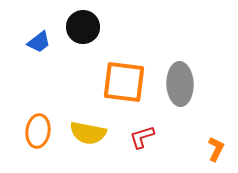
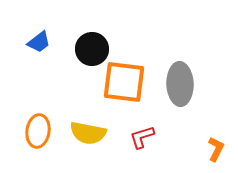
black circle: moved 9 px right, 22 px down
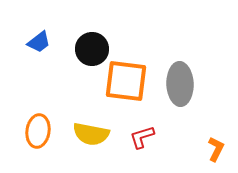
orange square: moved 2 px right, 1 px up
yellow semicircle: moved 3 px right, 1 px down
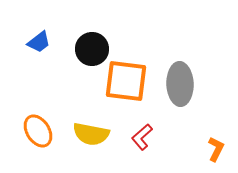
orange ellipse: rotated 40 degrees counterclockwise
red L-shape: rotated 24 degrees counterclockwise
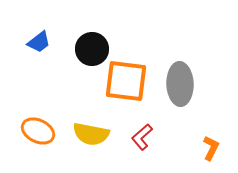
orange ellipse: rotated 32 degrees counterclockwise
orange L-shape: moved 5 px left, 1 px up
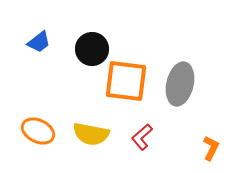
gray ellipse: rotated 15 degrees clockwise
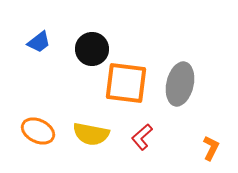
orange square: moved 2 px down
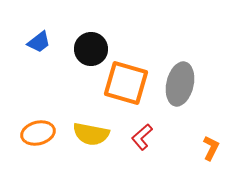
black circle: moved 1 px left
orange square: rotated 9 degrees clockwise
orange ellipse: moved 2 px down; rotated 40 degrees counterclockwise
